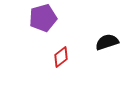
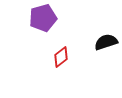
black semicircle: moved 1 px left
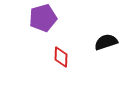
red diamond: rotated 50 degrees counterclockwise
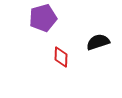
black semicircle: moved 8 px left
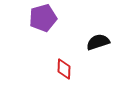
red diamond: moved 3 px right, 12 px down
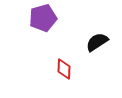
black semicircle: moved 1 px left; rotated 15 degrees counterclockwise
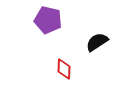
purple pentagon: moved 5 px right, 2 px down; rotated 28 degrees clockwise
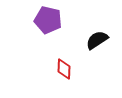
black semicircle: moved 2 px up
